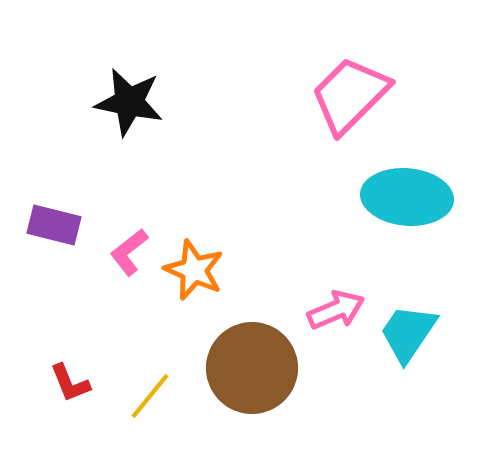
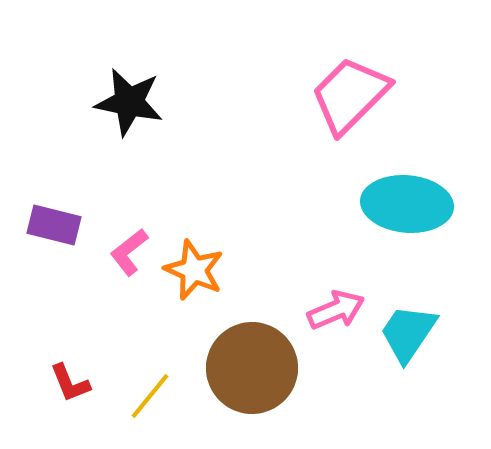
cyan ellipse: moved 7 px down
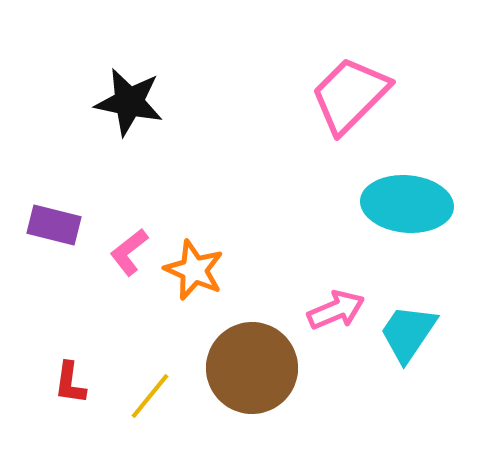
red L-shape: rotated 30 degrees clockwise
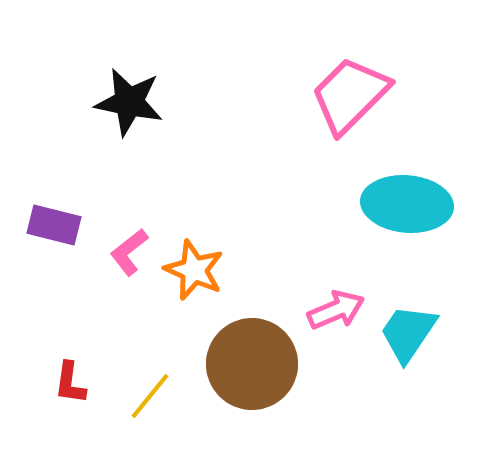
brown circle: moved 4 px up
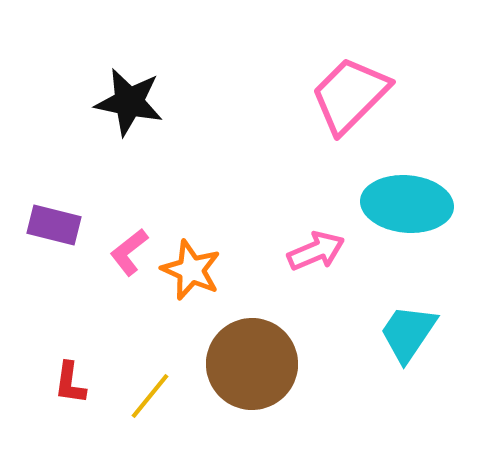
orange star: moved 3 px left
pink arrow: moved 20 px left, 59 px up
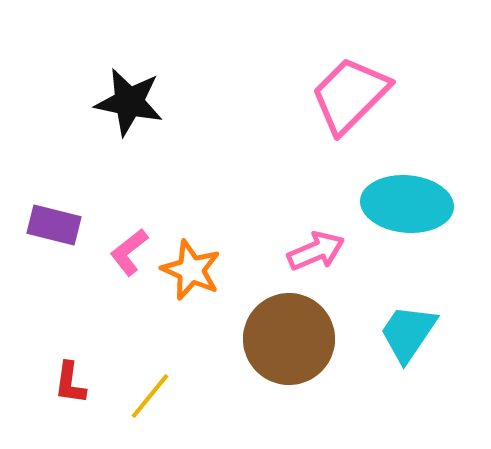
brown circle: moved 37 px right, 25 px up
